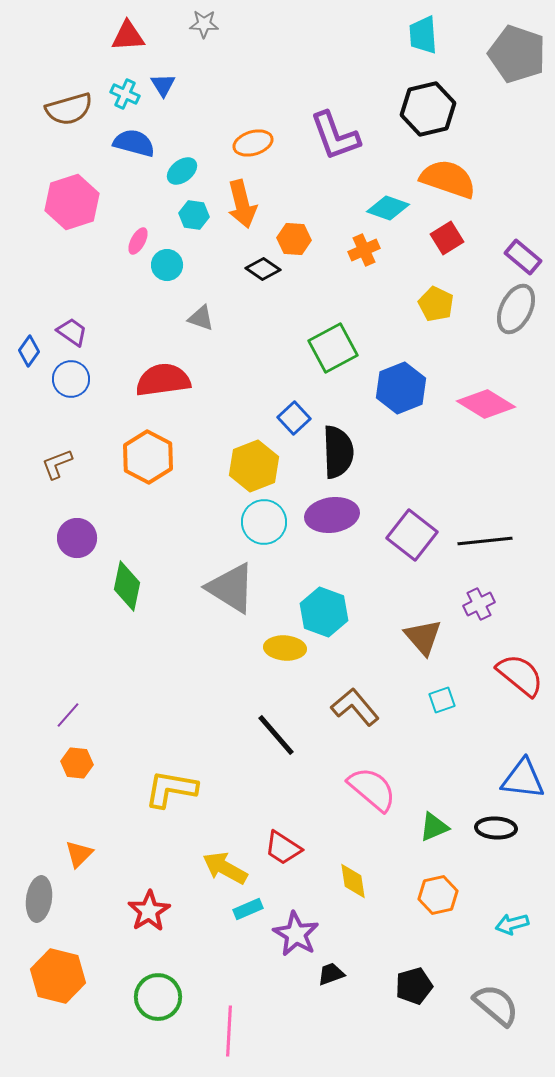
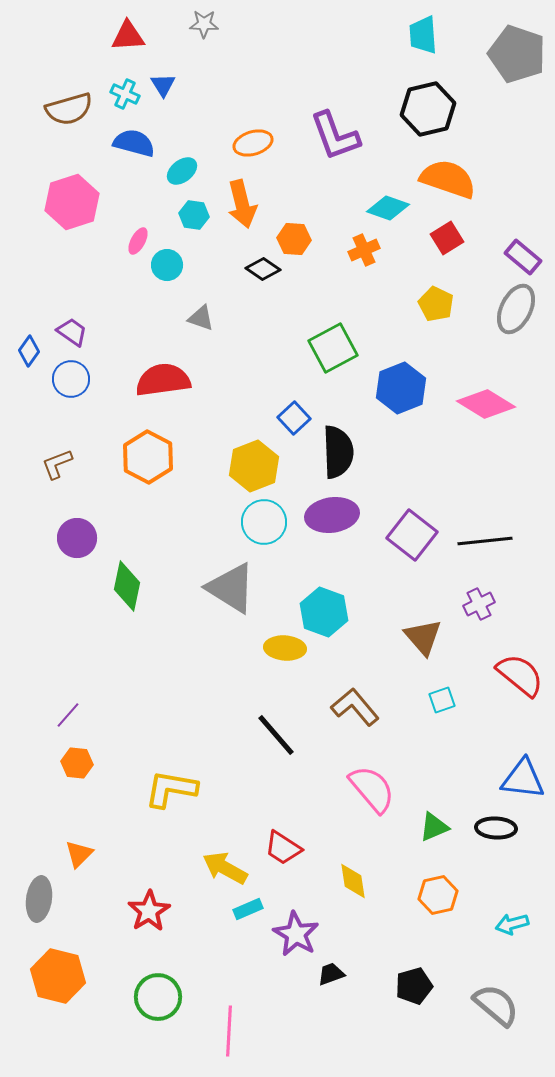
pink semicircle at (372, 789): rotated 10 degrees clockwise
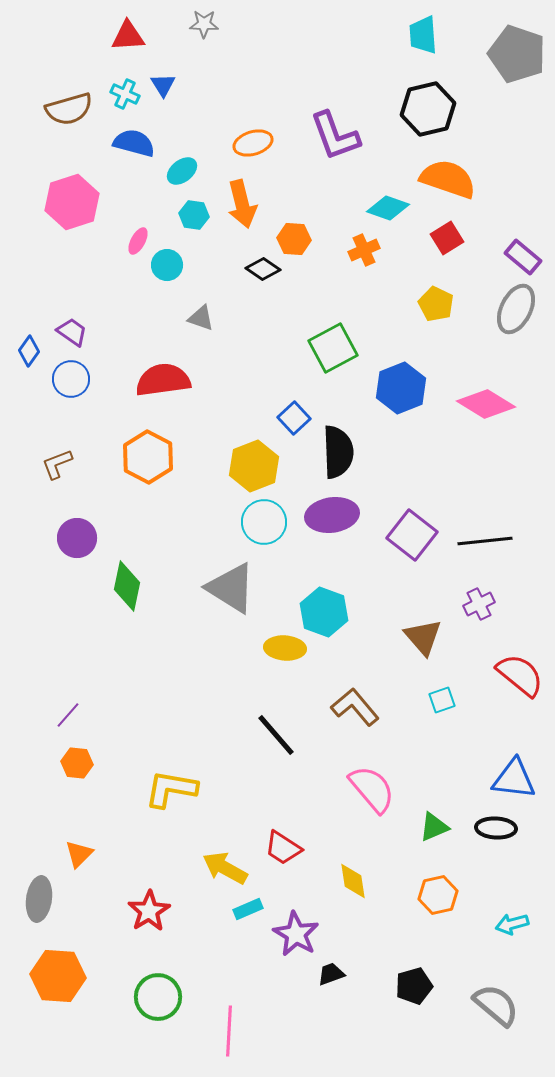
blue triangle at (523, 779): moved 9 px left
orange hexagon at (58, 976): rotated 10 degrees counterclockwise
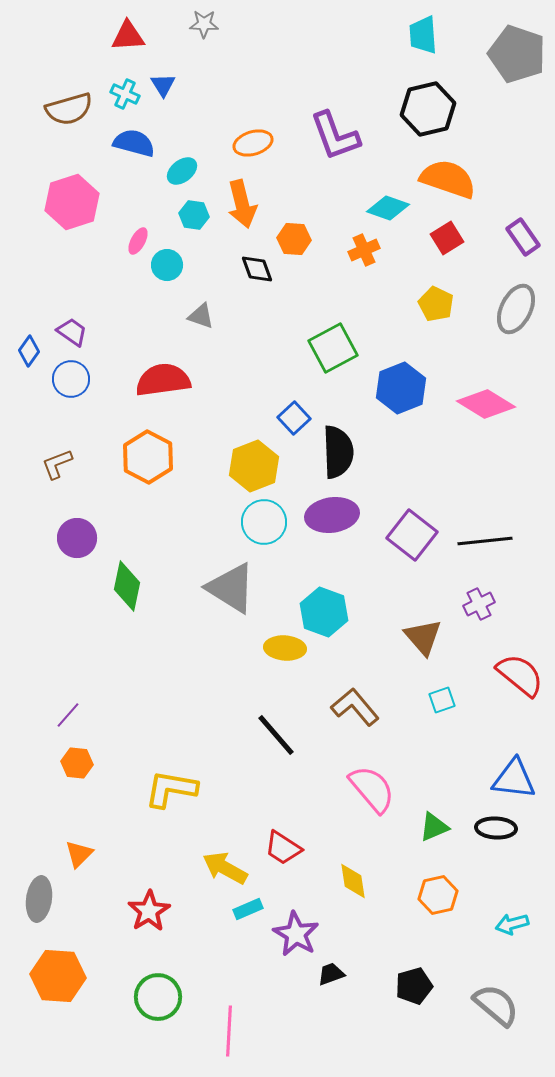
purple rectangle at (523, 257): moved 20 px up; rotated 15 degrees clockwise
black diamond at (263, 269): moved 6 px left; rotated 36 degrees clockwise
gray triangle at (201, 318): moved 2 px up
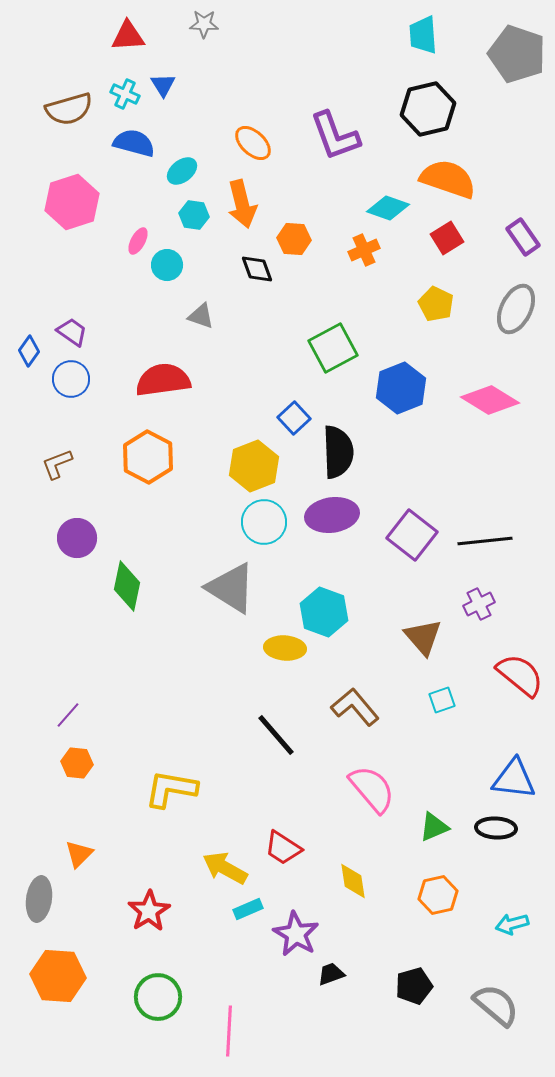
orange ellipse at (253, 143): rotated 60 degrees clockwise
pink diamond at (486, 404): moved 4 px right, 4 px up
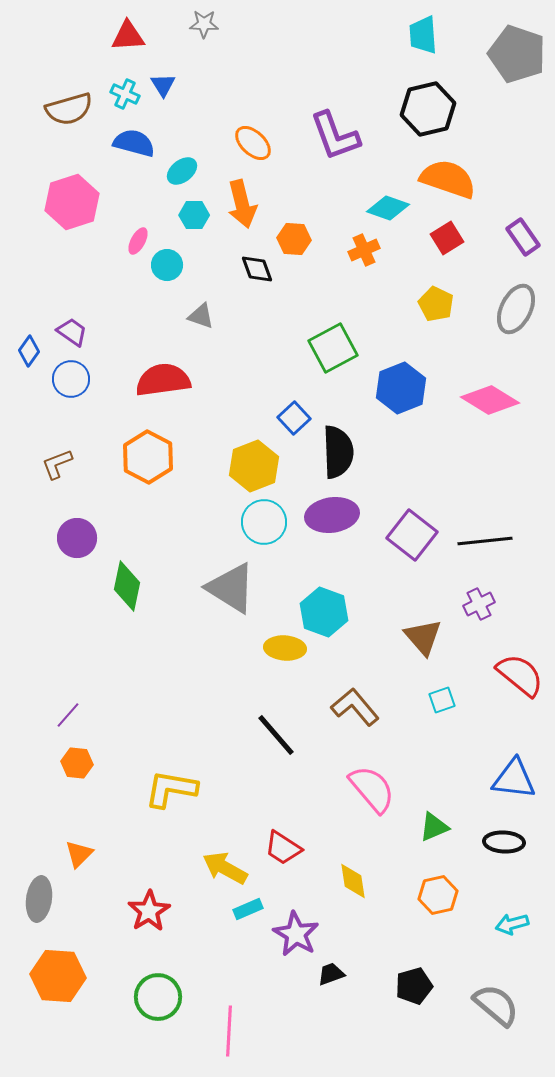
cyan hexagon at (194, 215): rotated 8 degrees counterclockwise
black ellipse at (496, 828): moved 8 px right, 14 px down
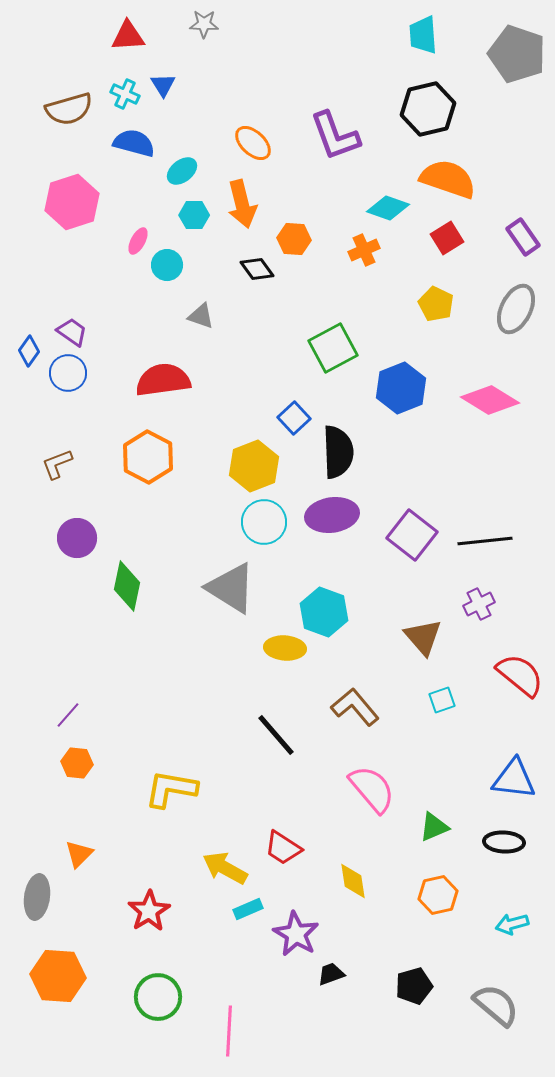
black diamond at (257, 269): rotated 16 degrees counterclockwise
blue circle at (71, 379): moved 3 px left, 6 px up
gray ellipse at (39, 899): moved 2 px left, 2 px up
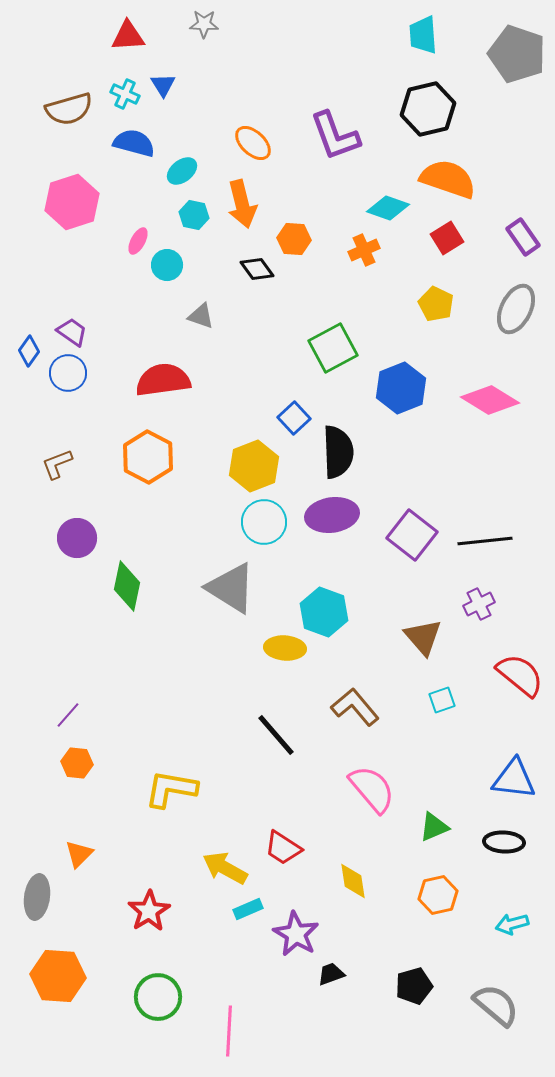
cyan hexagon at (194, 215): rotated 12 degrees clockwise
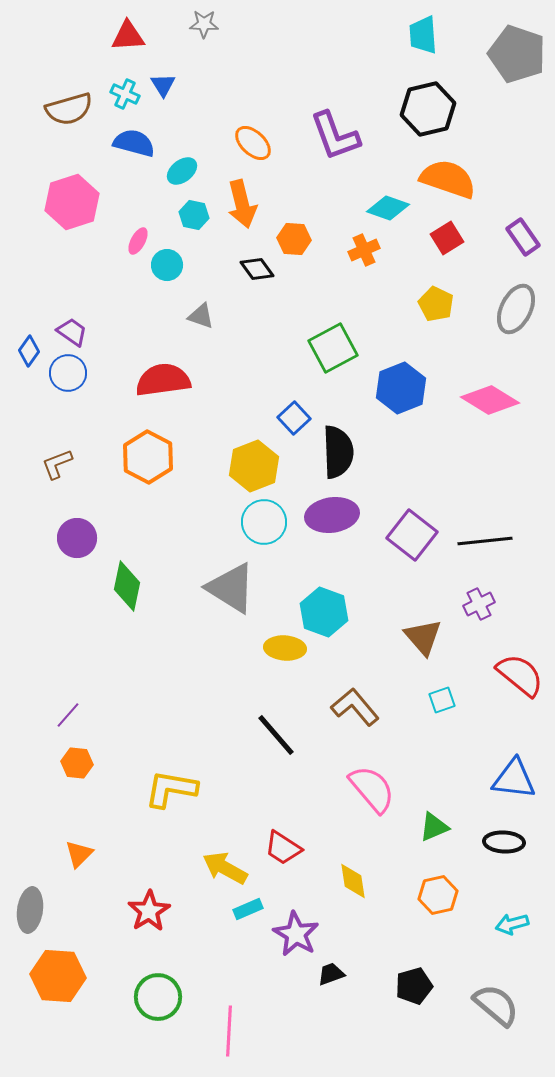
gray ellipse at (37, 897): moved 7 px left, 13 px down
